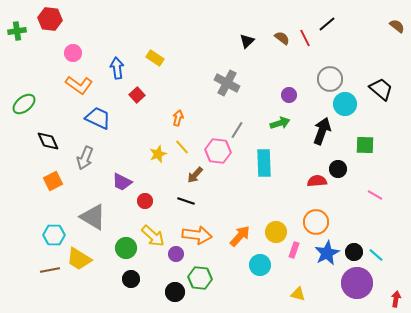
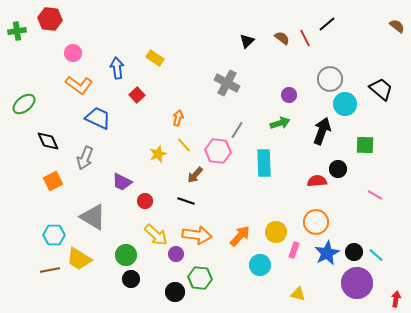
yellow line at (182, 147): moved 2 px right, 2 px up
yellow arrow at (153, 236): moved 3 px right, 1 px up
green circle at (126, 248): moved 7 px down
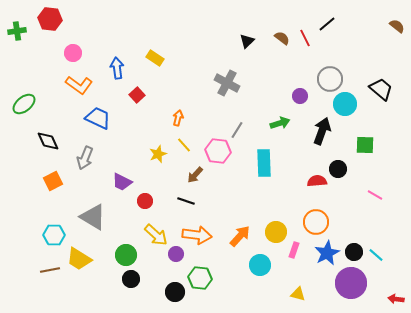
purple circle at (289, 95): moved 11 px right, 1 px down
purple circle at (357, 283): moved 6 px left
red arrow at (396, 299): rotated 91 degrees counterclockwise
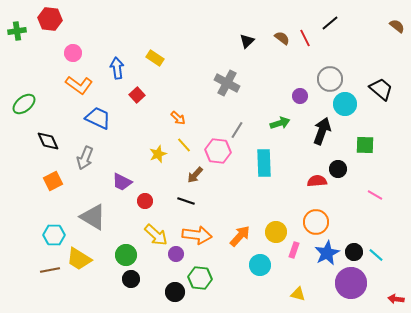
black line at (327, 24): moved 3 px right, 1 px up
orange arrow at (178, 118): rotated 119 degrees clockwise
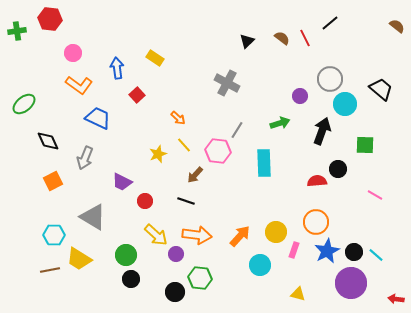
blue star at (327, 253): moved 2 px up
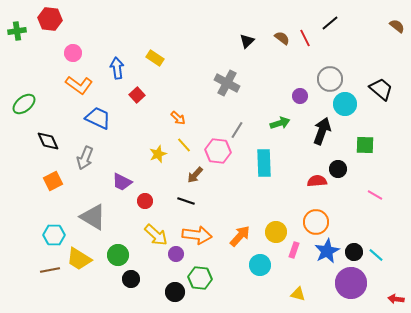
green circle at (126, 255): moved 8 px left
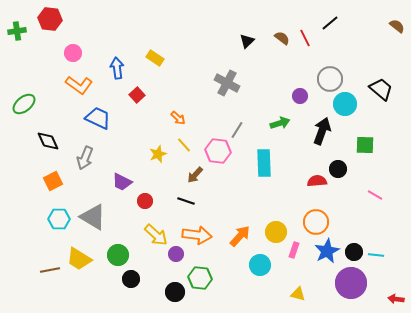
cyan hexagon at (54, 235): moved 5 px right, 16 px up
cyan line at (376, 255): rotated 35 degrees counterclockwise
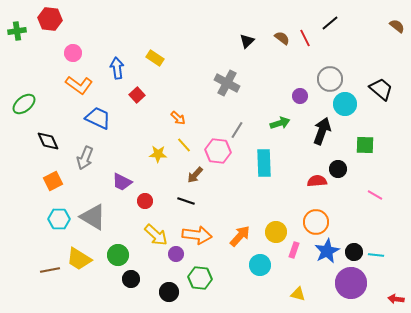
yellow star at (158, 154): rotated 24 degrees clockwise
black circle at (175, 292): moved 6 px left
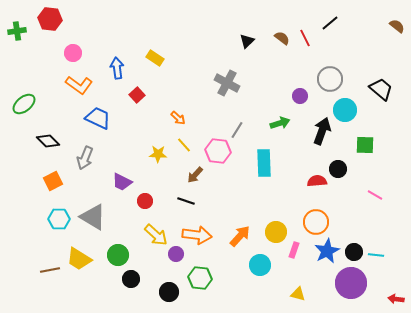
cyan circle at (345, 104): moved 6 px down
black diamond at (48, 141): rotated 20 degrees counterclockwise
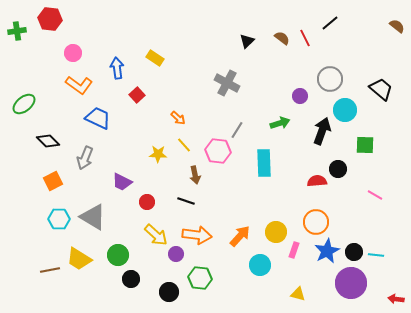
brown arrow at (195, 175): rotated 54 degrees counterclockwise
red circle at (145, 201): moved 2 px right, 1 px down
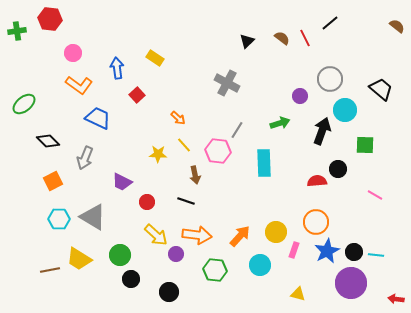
green circle at (118, 255): moved 2 px right
green hexagon at (200, 278): moved 15 px right, 8 px up
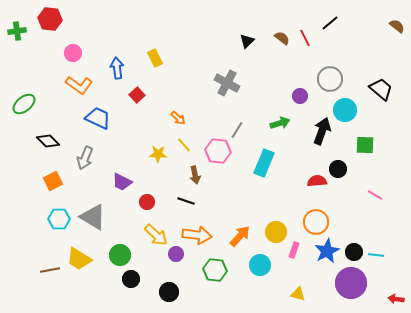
yellow rectangle at (155, 58): rotated 30 degrees clockwise
cyan rectangle at (264, 163): rotated 24 degrees clockwise
